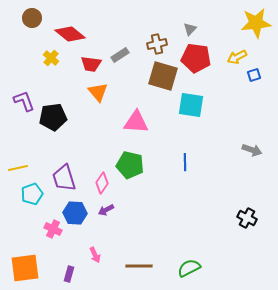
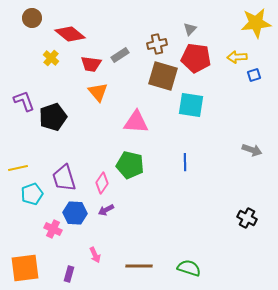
yellow arrow: rotated 24 degrees clockwise
black pentagon: rotated 12 degrees counterclockwise
green semicircle: rotated 45 degrees clockwise
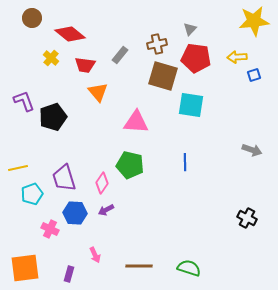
yellow star: moved 2 px left, 2 px up
gray rectangle: rotated 18 degrees counterclockwise
red trapezoid: moved 6 px left, 1 px down
pink cross: moved 3 px left
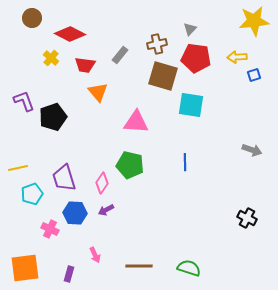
red diamond: rotated 12 degrees counterclockwise
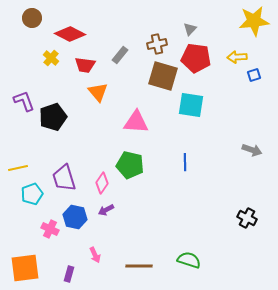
blue hexagon: moved 4 px down; rotated 10 degrees clockwise
green semicircle: moved 8 px up
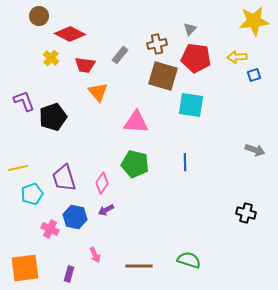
brown circle: moved 7 px right, 2 px up
gray arrow: moved 3 px right
green pentagon: moved 5 px right, 1 px up
black cross: moved 1 px left, 5 px up; rotated 12 degrees counterclockwise
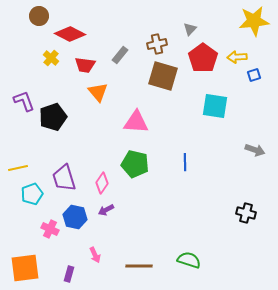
red pentagon: moved 7 px right; rotated 28 degrees clockwise
cyan square: moved 24 px right, 1 px down
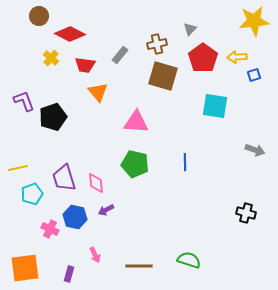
pink diamond: moved 6 px left; rotated 40 degrees counterclockwise
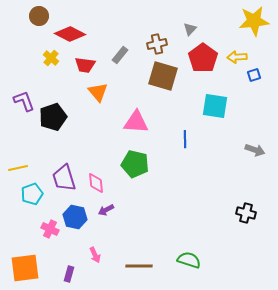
blue line: moved 23 px up
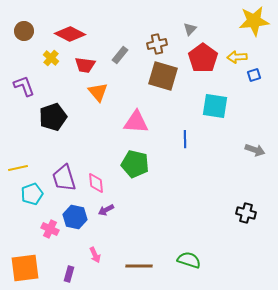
brown circle: moved 15 px left, 15 px down
purple L-shape: moved 15 px up
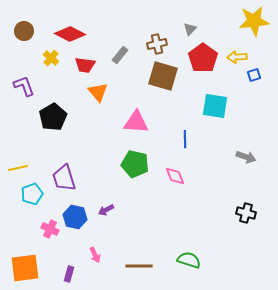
black pentagon: rotated 12 degrees counterclockwise
gray arrow: moved 9 px left, 7 px down
pink diamond: moved 79 px right, 7 px up; rotated 15 degrees counterclockwise
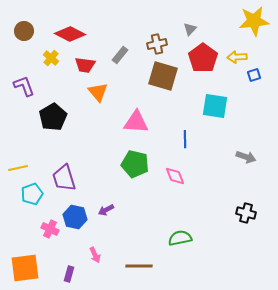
green semicircle: moved 9 px left, 22 px up; rotated 30 degrees counterclockwise
